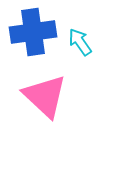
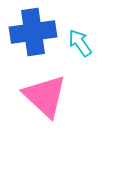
cyan arrow: moved 1 px down
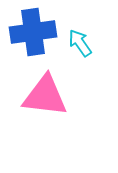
pink triangle: rotated 36 degrees counterclockwise
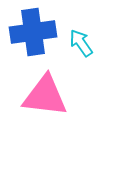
cyan arrow: moved 1 px right
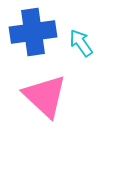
pink triangle: rotated 36 degrees clockwise
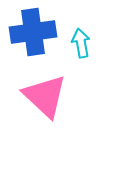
cyan arrow: rotated 24 degrees clockwise
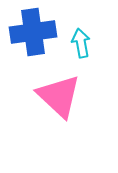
pink triangle: moved 14 px right
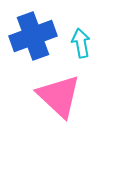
blue cross: moved 4 px down; rotated 12 degrees counterclockwise
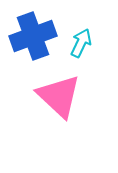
cyan arrow: rotated 36 degrees clockwise
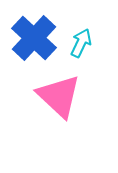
blue cross: moved 1 px right, 2 px down; rotated 27 degrees counterclockwise
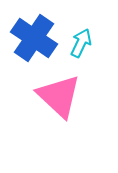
blue cross: rotated 9 degrees counterclockwise
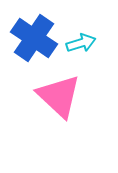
cyan arrow: rotated 48 degrees clockwise
